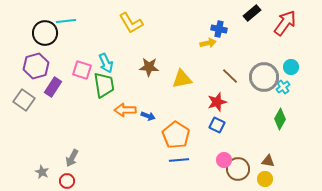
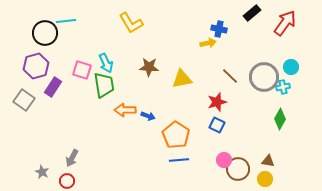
cyan cross: rotated 24 degrees clockwise
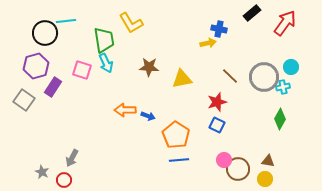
green trapezoid: moved 45 px up
red circle: moved 3 px left, 1 px up
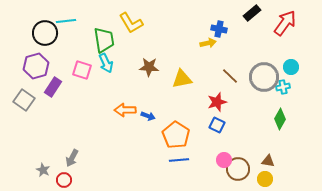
gray star: moved 1 px right, 2 px up
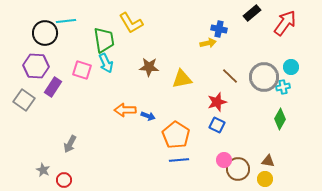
purple hexagon: rotated 20 degrees clockwise
gray arrow: moved 2 px left, 14 px up
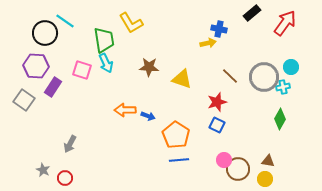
cyan line: moved 1 px left; rotated 42 degrees clockwise
yellow triangle: rotated 30 degrees clockwise
red circle: moved 1 px right, 2 px up
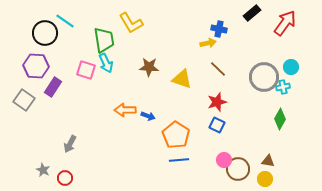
pink square: moved 4 px right
brown line: moved 12 px left, 7 px up
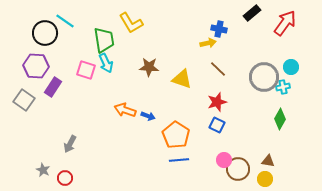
orange arrow: rotated 20 degrees clockwise
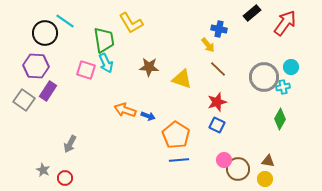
yellow arrow: moved 2 px down; rotated 63 degrees clockwise
purple rectangle: moved 5 px left, 4 px down
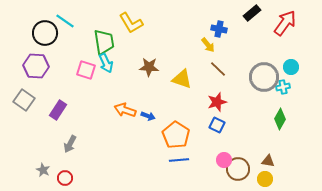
green trapezoid: moved 2 px down
purple rectangle: moved 10 px right, 19 px down
